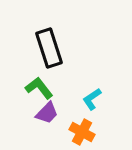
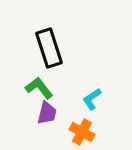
purple trapezoid: rotated 30 degrees counterclockwise
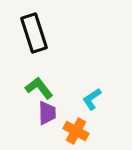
black rectangle: moved 15 px left, 15 px up
purple trapezoid: rotated 15 degrees counterclockwise
orange cross: moved 6 px left, 1 px up
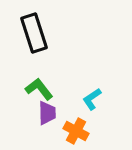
green L-shape: moved 1 px down
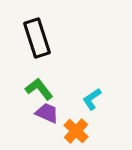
black rectangle: moved 3 px right, 5 px down
purple trapezoid: rotated 65 degrees counterclockwise
orange cross: rotated 15 degrees clockwise
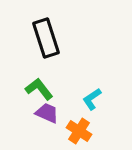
black rectangle: moved 9 px right
orange cross: moved 3 px right; rotated 10 degrees counterclockwise
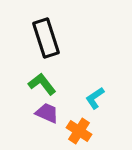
green L-shape: moved 3 px right, 5 px up
cyan L-shape: moved 3 px right, 1 px up
